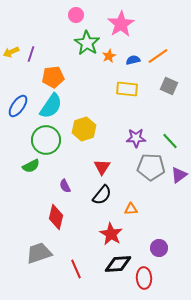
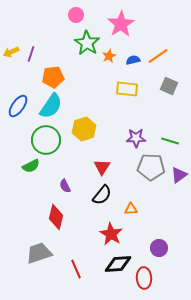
green line: rotated 30 degrees counterclockwise
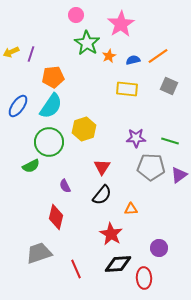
green circle: moved 3 px right, 2 px down
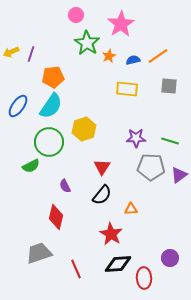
gray square: rotated 18 degrees counterclockwise
purple circle: moved 11 px right, 10 px down
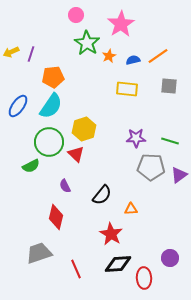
red triangle: moved 26 px left, 13 px up; rotated 18 degrees counterclockwise
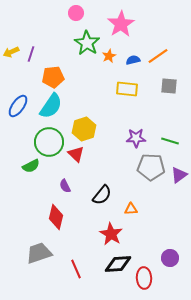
pink circle: moved 2 px up
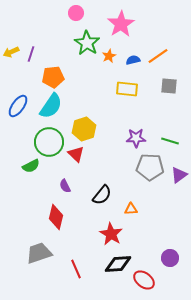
gray pentagon: moved 1 px left
red ellipse: moved 2 px down; rotated 50 degrees counterclockwise
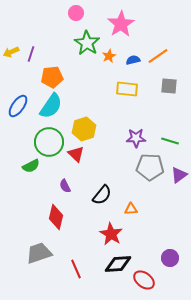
orange pentagon: moved 1 px left
